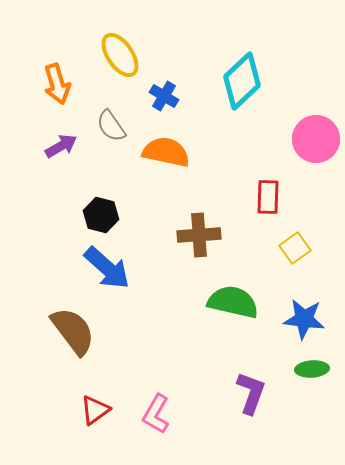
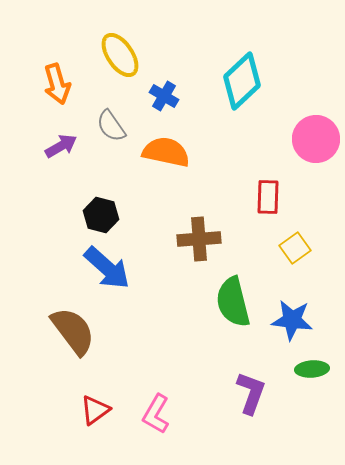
brown cross: moved 4 px down
green semicircle: rotated 117 degrees counterclockwise
blue star: moved 12 px left, 1 px down
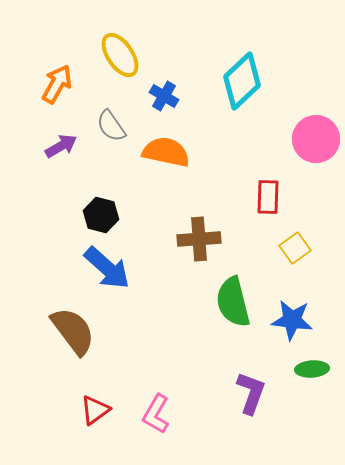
orange arrow: rotated 135 degrees counterclockwise
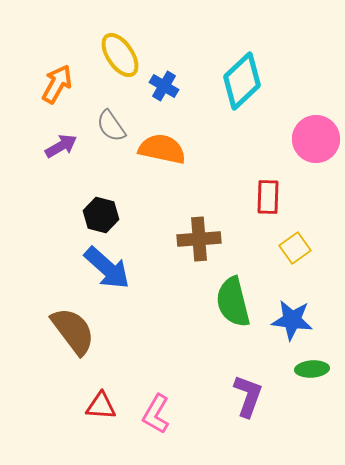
blue cross: moved 10 px up
orange semicircle: moved 4 px left, 3 px up
purple L-shape: moved 3 px left, 3 px down
red triangle: moved 6 px right, 4 px up; rotated 40 degrees clockwise
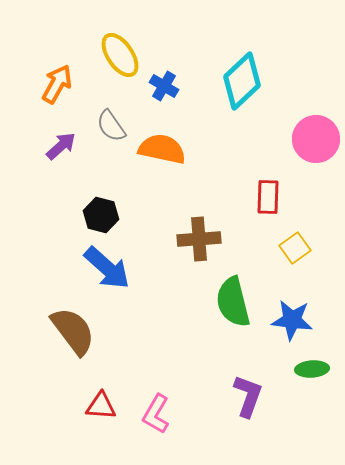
purple arrow: rotated 12 degrees counterclockwise
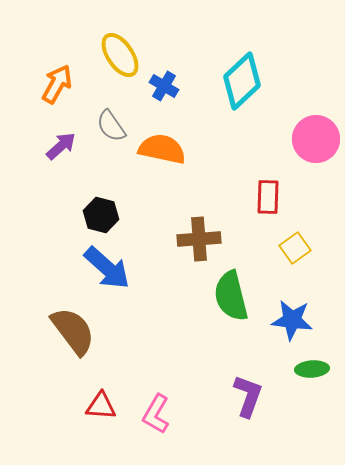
green semicircle: moved 2 px left, 6 px up
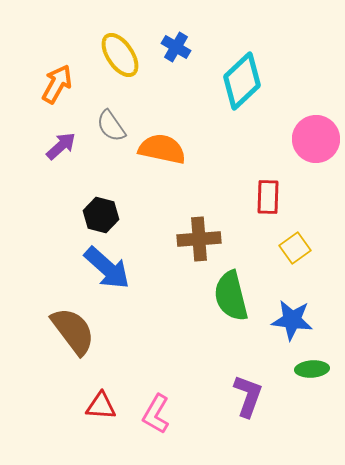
blue cross: moved 12 px right, 39 px up
